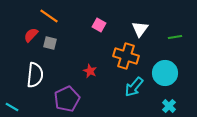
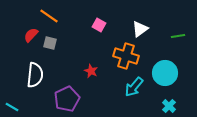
white triangle: rotated 18 degrees clockwise
green line: moved 3 px right, 1 px up
red star: moved 1 px right
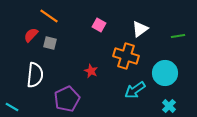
cyan arrow: moved 1 px right, 3 px down; rotated 15 degrees clockwise
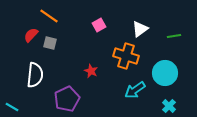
pink square: rotated 32 degrees clockwise
green line: moved 4 px left
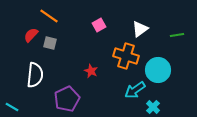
green line: moved 3 px right, 1 px up
cyan circle: moved 7 px left, 3 px up
cyan cross: moved 16 px left, 1 px down
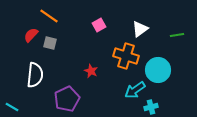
cyan cross: moved 2 px left; rotated 32 degrees clockwise
